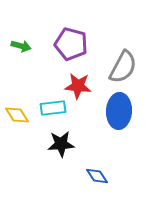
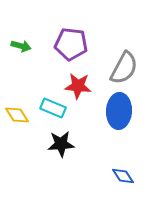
purple pentagon: rotated 8 degrees counterclockwise
gray semicircle: moved 1 px right, 1 px down
cyan rectangle: rotated 30 degrees clockwise
blue diamond: moved 26 px right
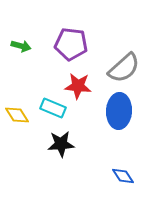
gray semicircle: rotated 20 degrees clockwise
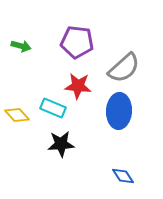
purple pentagon: moved 6 px right, 2 px up
yellow diamond: rotated 10 degrees counterclockwise
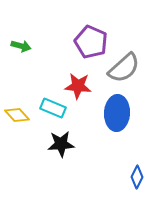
purple pentagon: moved 14 px right; rotated 16 degrees clockwise
blue ellipse: moved 2 px left, 2 px down
blue diamond: moved 14 px right, 1 px down; rotated 60 degrees clockwise
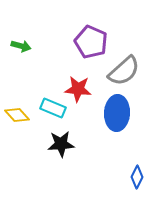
gray semicircle: moved 3 px down
red star: moved 3 px down
